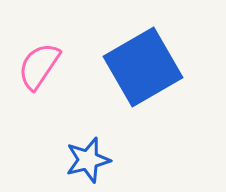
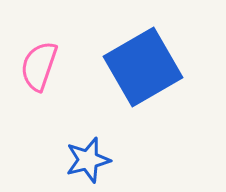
pink semicircle: rotated 15 degrees counterclockwise
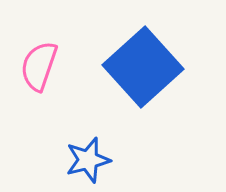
blue square: rotated 12 degrees counterclockwise
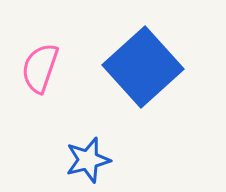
pink semicircle: moved 1 px right, 2 px down
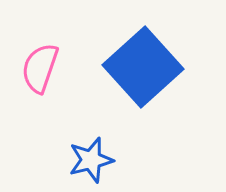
blue star: moved 3 px right
